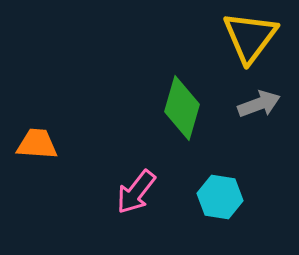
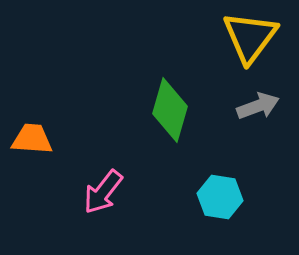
gray arrow: moved 1 px left, 2 px down
green diamond: moved 12 px left, 2 px down
orange trapezoid: moved 5 px left, 5 px up
pink arrow: moved 33 px left
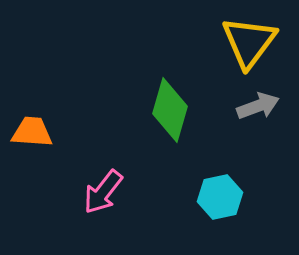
yellow triangle: moved 1 px left, 5 px down
orange trapezoid: moved 7 px up
cyan hexagon: rotated 21 degrees counterclockwise
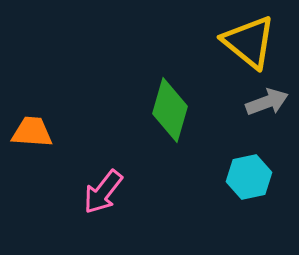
yellow triangle: rotated 28 degrees counterclockwise
gray arrow: moved 9 px right, 4 px up
cyan hexagon: moved 29 px right, 20 px up
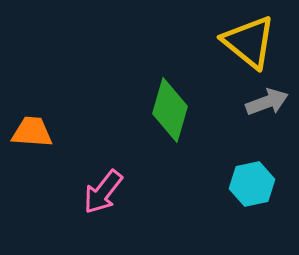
cyan hexagon: moved 3 px right, 7 px down
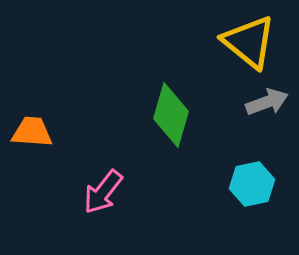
green diamond: moved 1 px right, 5 px down
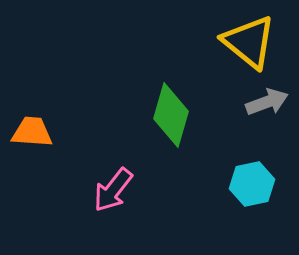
pink arrow: moved 10 px right, 2 px up
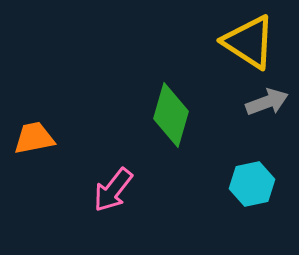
yellow triangle: rotated 6 degrees counterclockwise
orange trapezoid: moved 2 px right, 6 px down; rotated 15 degrees counterclockwise
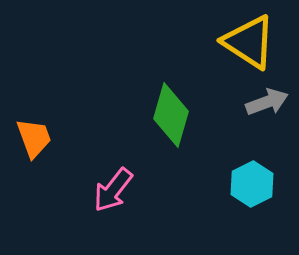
orange trapezoid: rotated 81 degrees clockwise
cyan hexagon: rotated 15 degrees counterclockwise
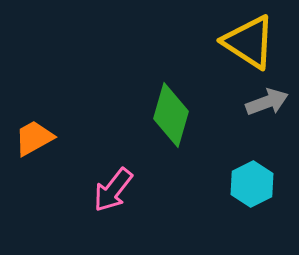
orange trapezoid: rotated 99 degrees counterclockwise
